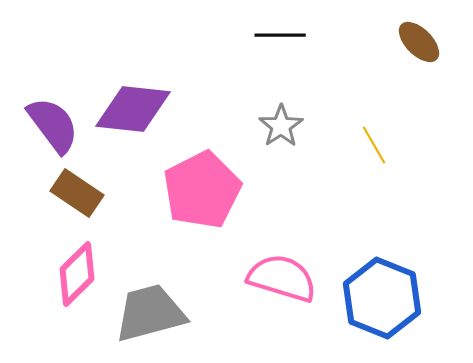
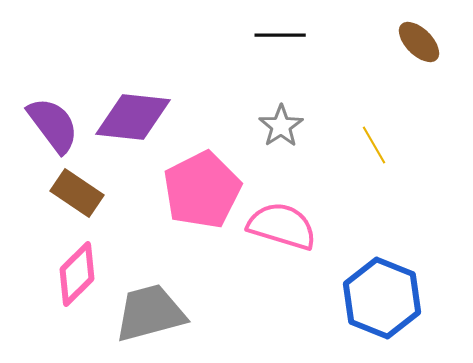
purple diamond: moved 8 px down
pink semicircle: moved 52 px up
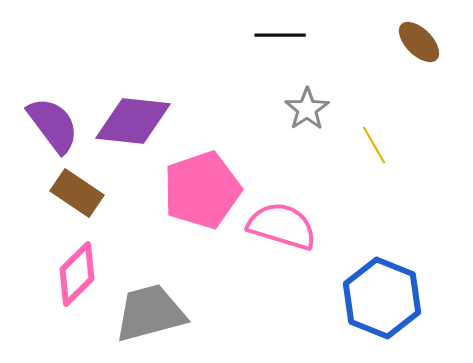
purple diamond: moved 4 px down
gray star: moved 26 px right, 17 px up
pink pentagon: rotated 8 degrees clockwise
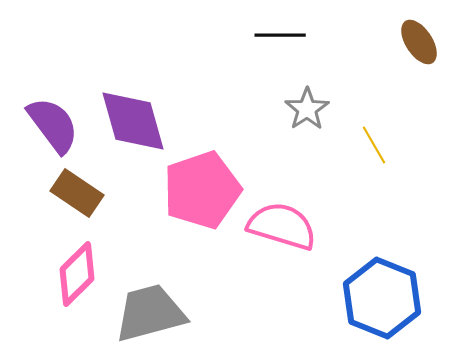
brown ellipse: rotated 12 degrees clockwise
purple diamond: rotated 68 degrees clockwise
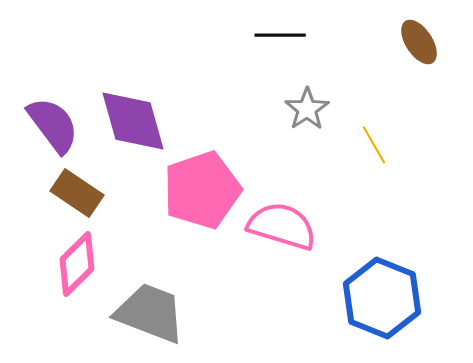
pink diamond: moved 10 px up
gray trapezoid: rotated 36 degrees clockwise
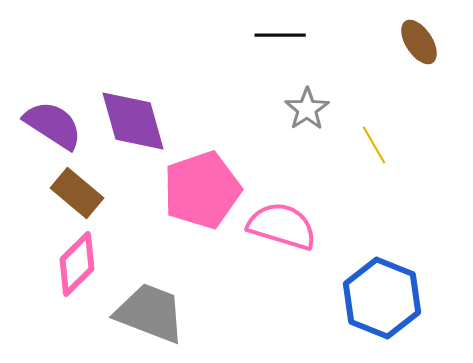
purple semicircle: rotated 20 degrees counterclockwise
brown rectangle: rotated 6 degrees clockwise
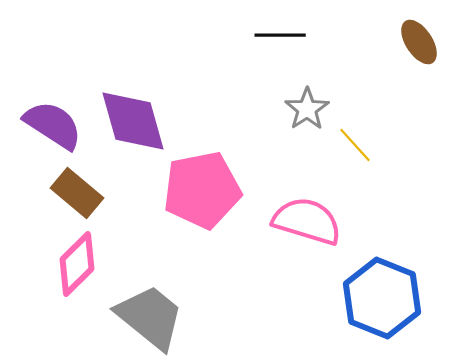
yellow line: moved 19 px left; rotated 12 degrees counterclockwise
pink pentagon: rotated 8 degrees clockwise
pink semicircle: moved 25 px right, 5 px up
gray trapezoid: moved 4 px down; rotated 18 degrees clockwise
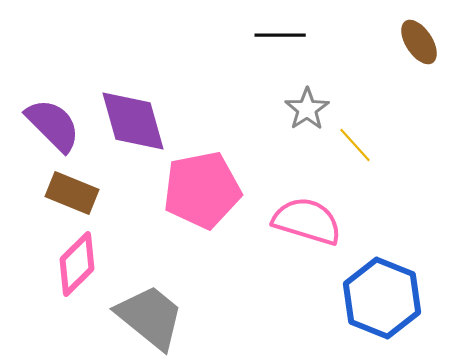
purple semicircle: rotated 12 degrees clockwise
brown rectangle: moved 5 px left; rotated 18 degrees counterclockwise
